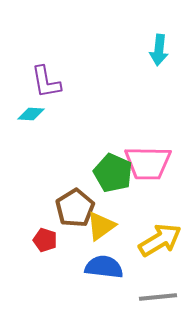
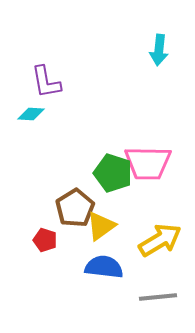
green pentagon: rotated 6 degrees counterclockwise
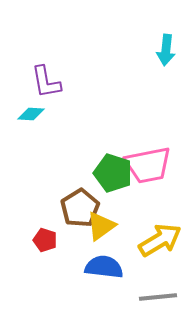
cyan arrow: moved 7 px right
pink trapezoid: moved 2 px down; rotated 12 degrees counterclockwise
brown pentagon: moved 5 px right
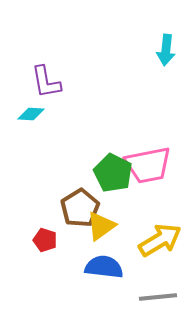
green pentagon: rotated 9 degrees clockwise
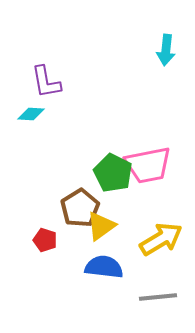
yellow arrow: moved 1 px right, 1 px up
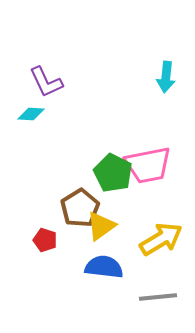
cyan arrow: moved 27 px down
purple L-shape: rotated 15 degrees counterclockwise
